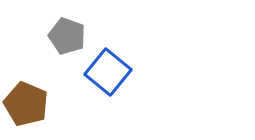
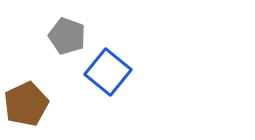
brown pentagon: rotated 24 degrees clockwise
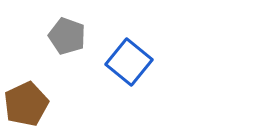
blue square: moved 21 px right, 10 px up
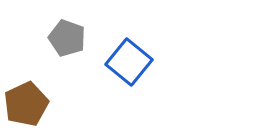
gray pentagon: moved 2 px down
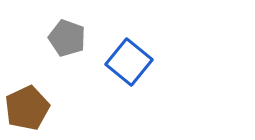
brown pentagon: moved 1 px right, 4 px down
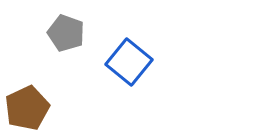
gray pentagon: moved 1 px left, 5 px up
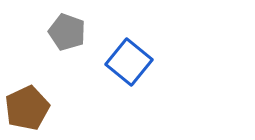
gray pentagon: moved 1 px right, 1 px up
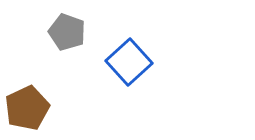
blue square: rotated 9 degrees clockwise
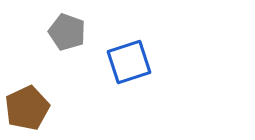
blue square: rotated 24 degrees clockwise
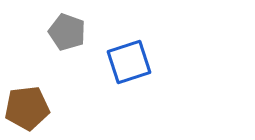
brown pentagon: rotated 18 degrees clockwise
